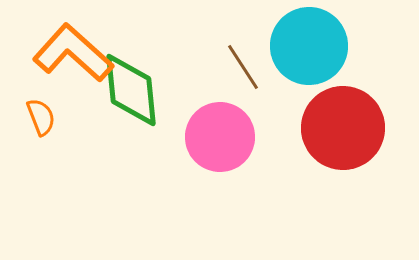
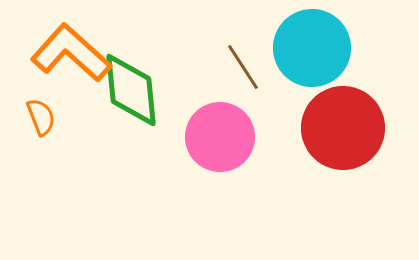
cyan circle: moved 3 px right, 2 px down
orange L-shape: moved 2 px left
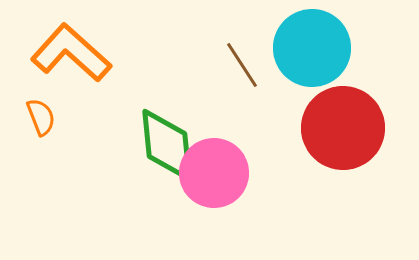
brown line: moved 1 px left, 2 px up
green diamond: moved 36 px right, 55 px down
pink circle: moved 6 px left, 36 px down
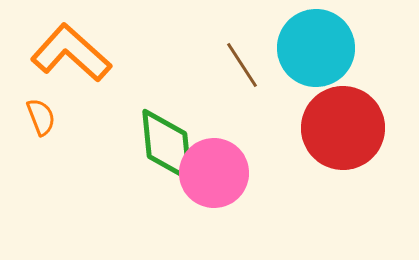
cyan circle: moved 4 px right
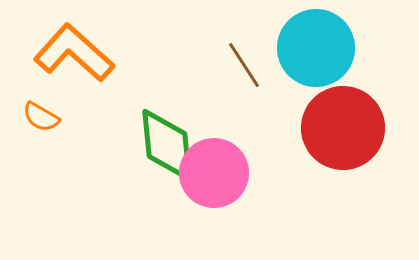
orange L-shape: moved 3 px right
brown line: moved 2 px right
orange semicircle: rotated 141 degrees clockwise
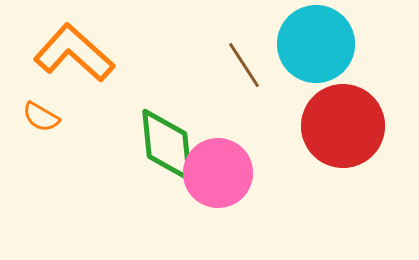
cyan circle: moved 4 px up
red circle: moved 2 px up
pink circle: moved 4 px right
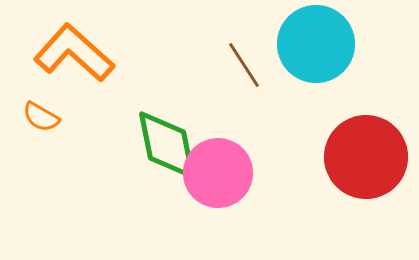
red circle: moved 23 px right, 31 px down
green diamond: rotated 6 degrees counterclockwise
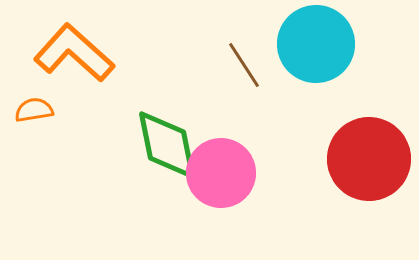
orange semicircle: moved 7 px left, 7 px up; rotated 141 degrees clockwise
red circle: moved 3 px right, 2 px down
pink circle: moved 3 px right
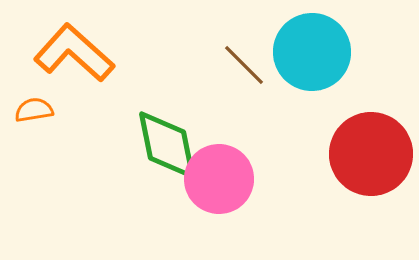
cyan circle: moved 4 px left, 8 px down
brown line: rotated 12 degrees counterclockwise
red circle: moved 2 px right, 5 px up
pink circle: moved 2 px left, 6 px down
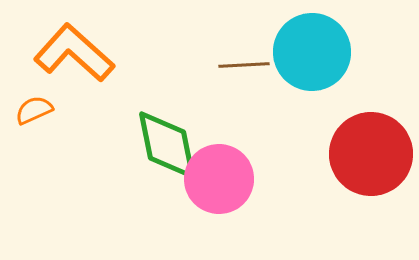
brown line: rotated 48 degrees counterclockwise
orange semicircle: rotated 15 degrees counterclockwise
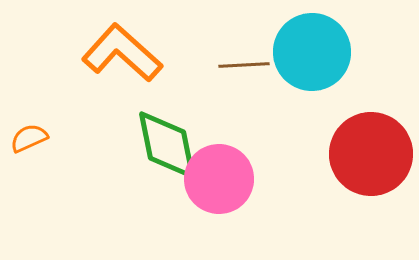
orange L-shape: moved 48 px right
orange semicircle: moved 5 px left, 28 px down
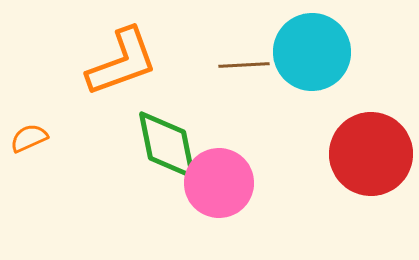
orange L-shape: moved 9 px down; rotated 118 degrees clockwise
pink circle: moved 4 px down
